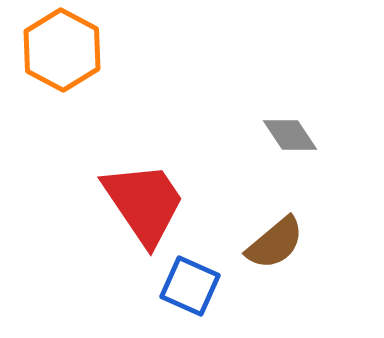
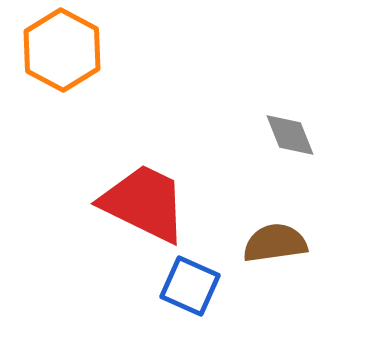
gray diamond: rotated 12 degrees clockwise
red trapezoid: rotated 30 degrees counterclockwise
brown semicircle: rotated 148 degrees counterclockwise
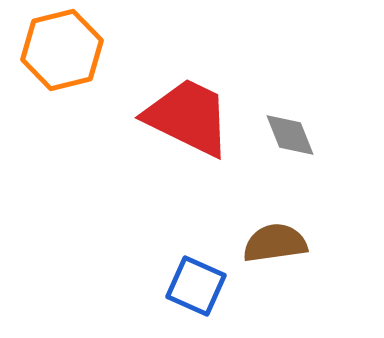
orange hexagon: rotated 18 degrees clockwise
red trapezoid: moved 44 px right, 86 px up
blue square: moved 6 px right
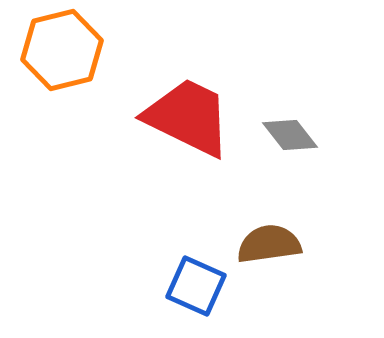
gray diamond: rotated 16 degrees counterclockwise
brown semicircle: moved 6 px left, 1 px down
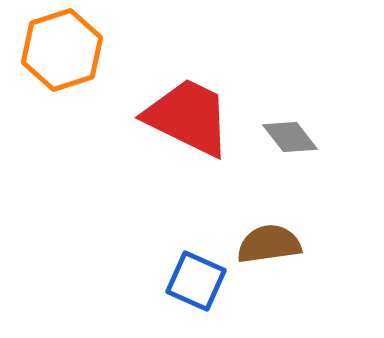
orange hexagon: rotated 4 degrees counterclockwise
gray diamond: moved 2 px down
blue square: moved 5 px up
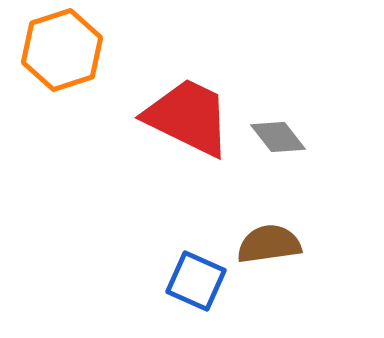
gray diamond: moved 12 px left
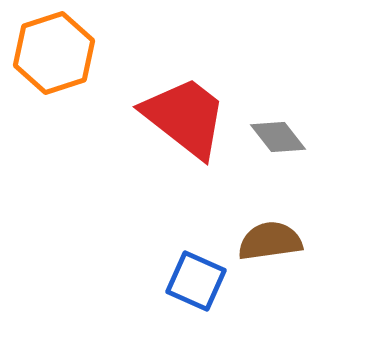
orange hexagon: moved 8 px left, 3 px down
red trapezoid: moved 3 px left; rotated 12 degrees clockwise
brown semicircle: moved 1 px right, 3 px up
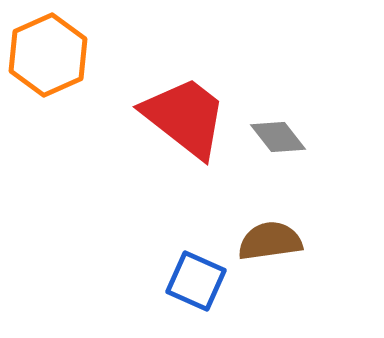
orange hexagon: moved 6 px left, 2 px down; rotated 6 degrees counterclockwise
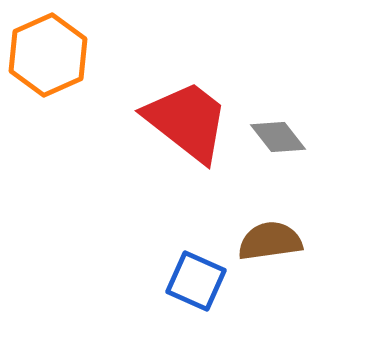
red trapezoid: moved 2 px right, 4 px down
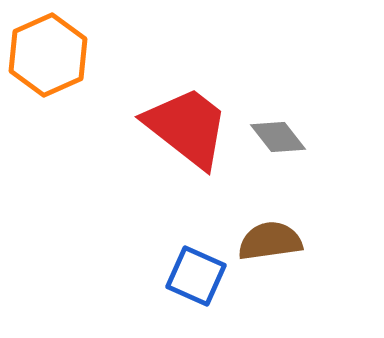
red trapezoid: moved 6 px down
blue square: moved 5 px up
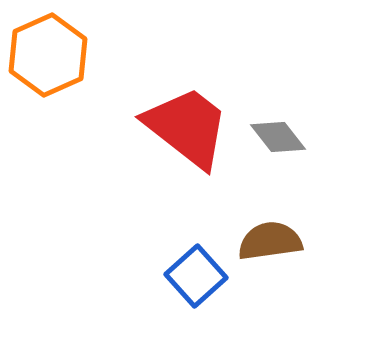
blue square: rotated 24 degrees clockwise
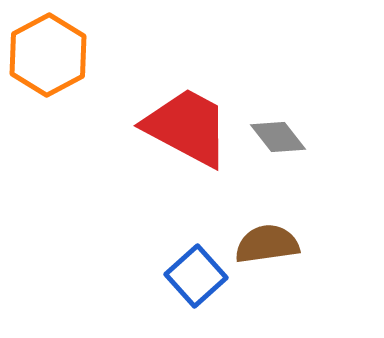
orange hexagon: rotated 4 degrees counterclockwise
red trapezoid: rotated 10 degrees counterclockwise
brown semicircle: moved 3 px left, 3 px down
